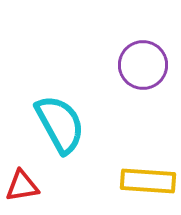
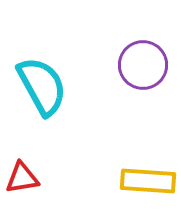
cyan semicircle: moved 18 px left, 38 px up
red triangle: moved 8 px up
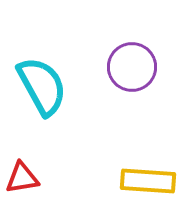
purple circle: moved 11 px left, 2 px down
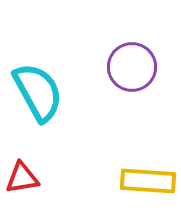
cyan semicircle: moved 4 px left, 6 px down
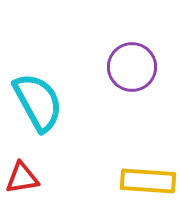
cyan semicircle: moved 10 px down
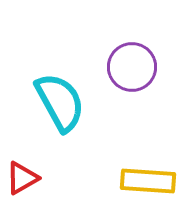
cyan semicircle: moved 22 px right
red triangle: rotated 21 degrees counterclockwise
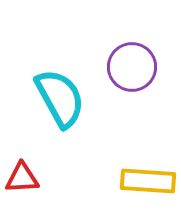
cyan semicircle: moved 4 px up
red triangle: rotated 27 degrees clockwise
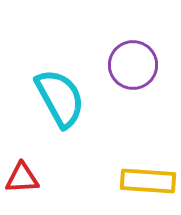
purple circle: moved 1 px right, 2 px up
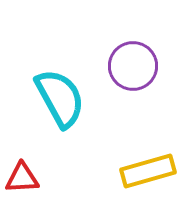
purple circle: moved 1 px down
yellow rectangle: moved 10 px up; rotated 20 degrees counterclockwise
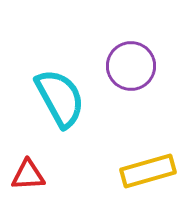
purple circle: moved 2 px left
red triangle: moved 6 px right, 3 px up
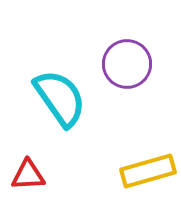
purple circle: moved 4 px left, 2 px up
cyan semicircle: rotated 6 degrees counterclockwise
